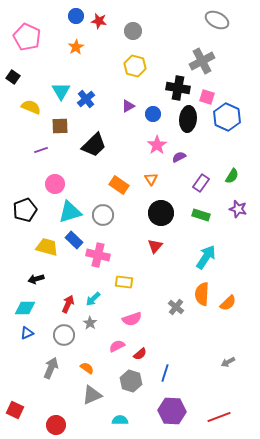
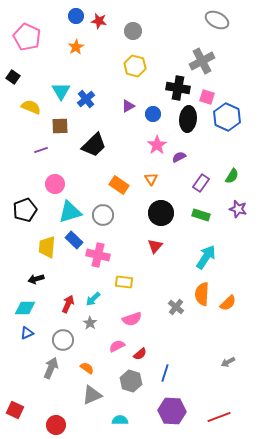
yellow trapezoid at (47, 247): rotated 100 degrees counterclockwise
gray circle at (64, 335): moved 1 px left, 5 px down
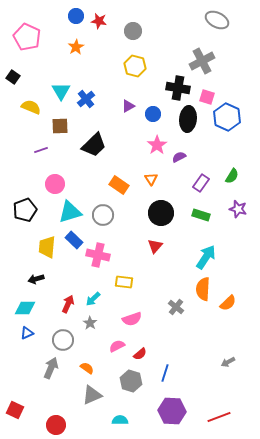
orange semicircle at (202, 294): moved 1 px right, 5 px up
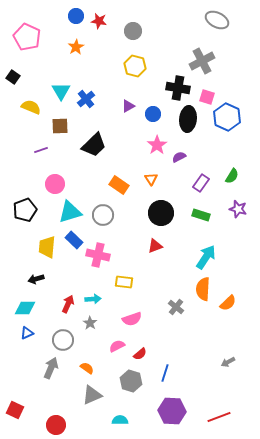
red triangle at (155, 246): rotated 28 degrees clockwise
cyan arrow at (93, 299): rotated 140 degrees counterclockwise
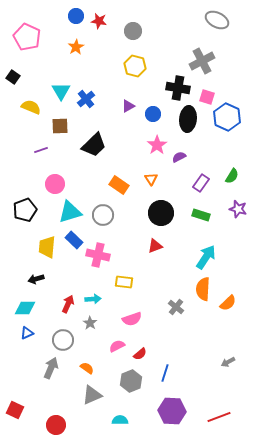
gray hexagon at (131, 381): rotated 20 degrees clockwise
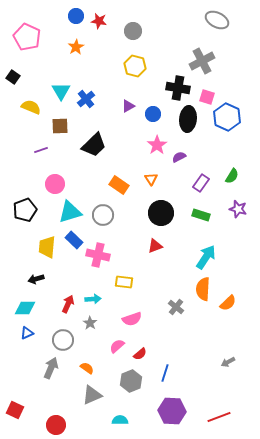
pink semicircle at (117, 346): rotated 14 degrees counterclockwise
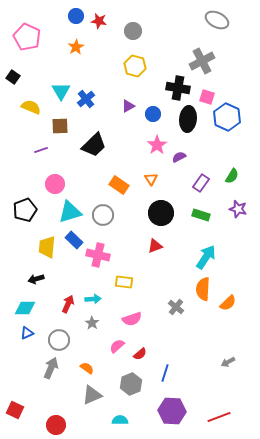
gray star at (90, 323): moved 2 px right
gray circle at (63, 340): moved 4 px left
gray hexagon at (131, 381): moved 3 px down
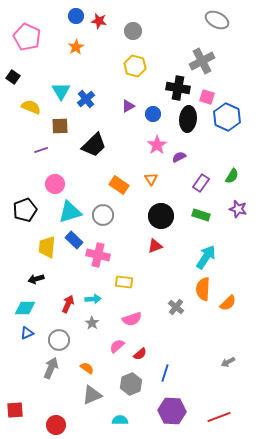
black circle at (161, 213): moved 3 px down
red square at (15, 410): rotated 30 degrees counterclockwise
